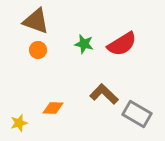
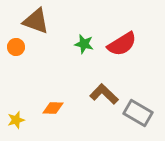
orange circle: moved 22 px left, 3 px up
gray rectangle: moved 1 px right, 1 px up
yellow star: moved 3 px left, 3 px up
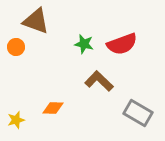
red semicircle: rotated 12 degrees clockwise
brown L-shape: moved 5 px left, 13 px up
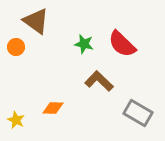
brown triangle: rotated 16 degrees clockwise
red semicircle: rotated 64 degrees clockwise
yellow star: rotated 30 degrees counterclockwise
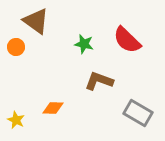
red semicircle: moved 5 px right, 4 px up
brown L-shape: rotated 24 degrees counterclockwise
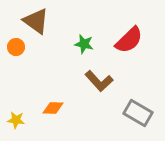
red semicircle: moved 2 px right; rotated 88 degrees counterclockwise
brown L-shape: rotated 152 degrees counterclockwise
yellow star: rotated 18 degrees counterclockwise
